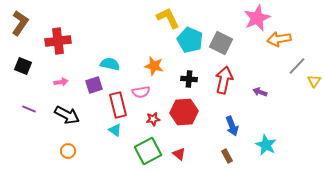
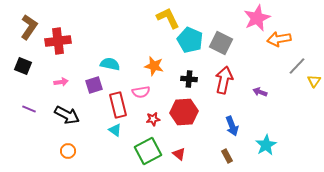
brown L-shape: moved 9 px right, 4 px down
cyan star: rotated 15 degrees clockwise
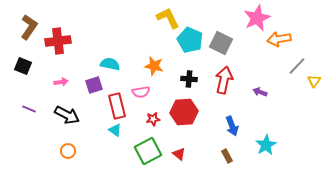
red rectangle: moved 1 px left, 1 px down
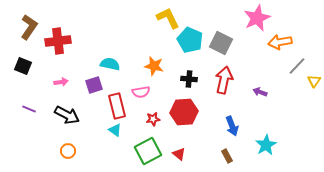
orange arrow: moved 1 px right, 3 px down
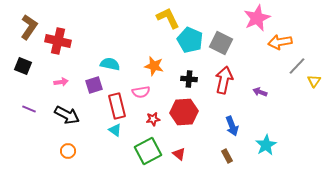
red cross: rotated 20 degrees clockwise
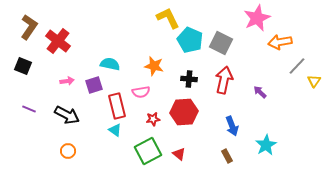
red cross: rotated 25 degrees clockwise
pink arrow: moved 6 px right, 1 px up
purple arrow: rotated 24 degrees clockwise
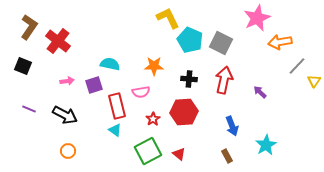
orange star: rotated 12 degrees counterclockwise
black arrow: moved 2 px left
red star: rotated 24 degrees counterclockwise
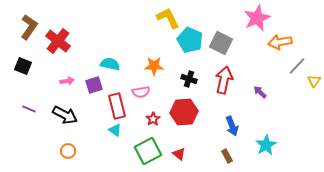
black cross: rotated 14 degrees clockwise
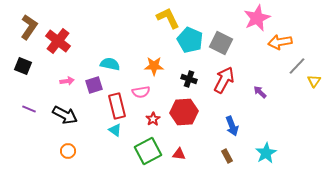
red arrow: rotated 16 degrees clockwise
cyan star: moved 8 px down
red triangle: rotated 32 degrees counterclockwise
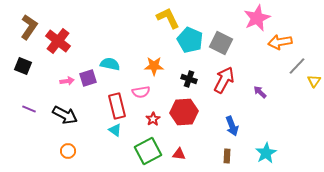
purple square: moved 6 px left, 7 px up
brown rectangle: rotated 32 degrees clockwise
